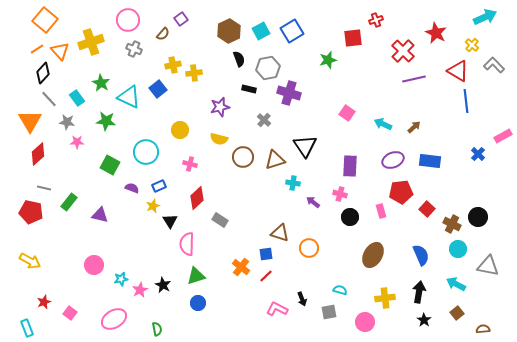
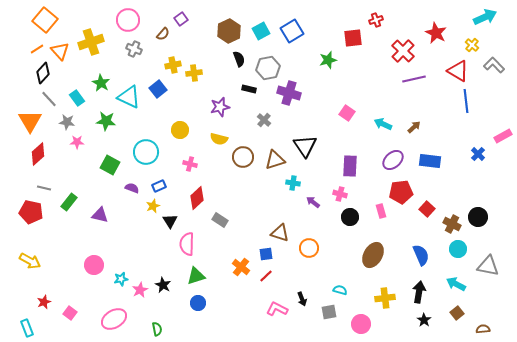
purple ellipse at (393, 160): rotated 20 degrees counterclockwise
pink circle at (365, 322): moved 4 px left, 2 px down
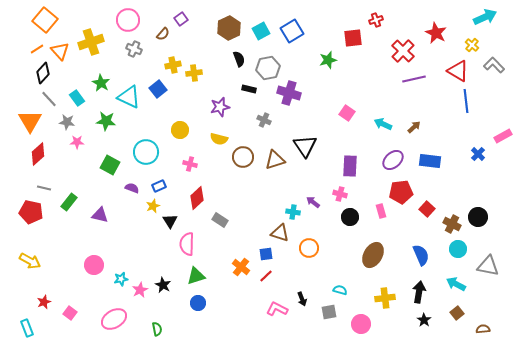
brown hexagon at (229, 31): moved 3 px up
gray cross at (264, 120): rotated 16 degrees counterclockwise
cyan cross at (293, 183): moved 29 px down
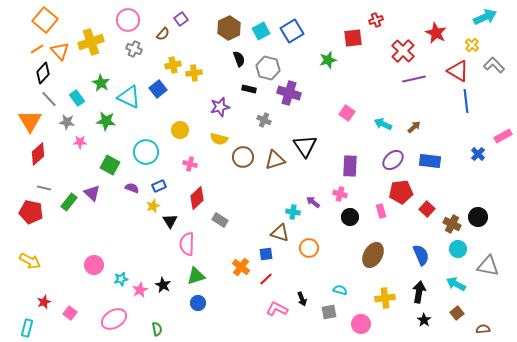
gray hexagon at (268, 68): rotated 25 degrees clockwise
pink star at (77, 142): moved 3 px right
purple triangle at (100, 215): moved 8 px left, 22 px up; rotated 30 degrees clockwise
red line at (266, 276): moved 3 px down
cyan rectangle at (27, 328): rotated 36 degrees clockwise
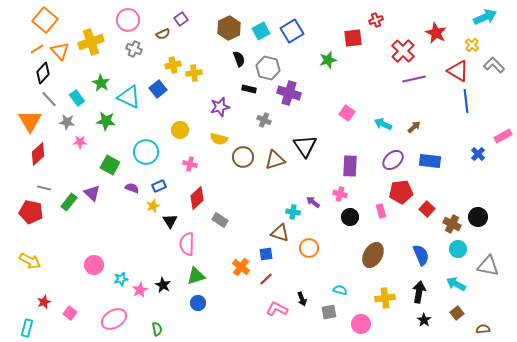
brown semicircle at (163, 34): rotated 24 degrees clockwise
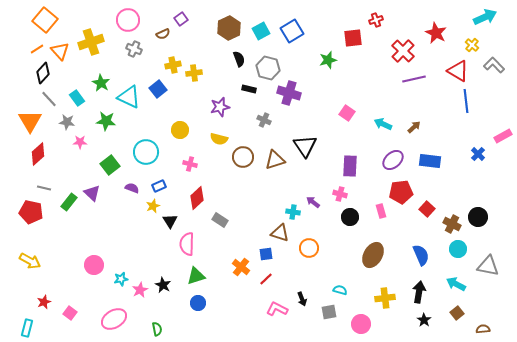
green square at (110, 165): rotated 24 degrees clockwise
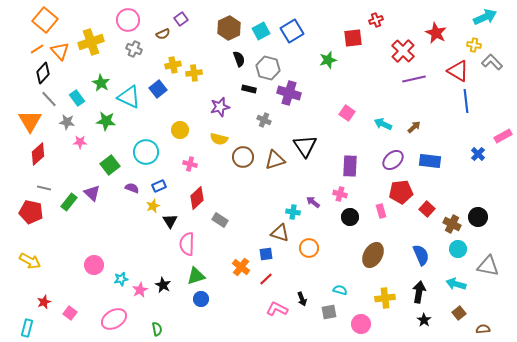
yellow cross at (472, 45): moved 2 px right; rotated 32 degrees counterclockwise
gray L-shape at (494, 65): moved 2 px left, 3 px up
cyan arrow at (456, 284): rotated 12 degrees counterclockwise
blue circle at (198, 303): moved 3 px right, 4 px up
brown square at (457, 313): moved 2 px right
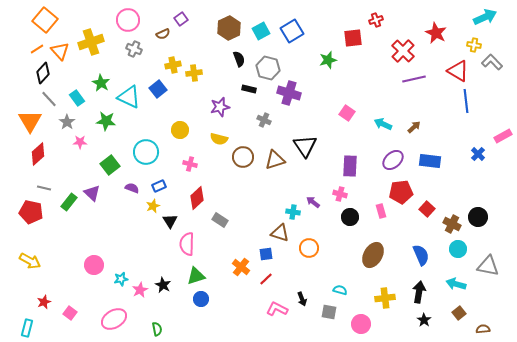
gray star at (67, 122): rotated 28 degrees clockwise
gray square at (329, 312): rotated 21 degrees clockwise
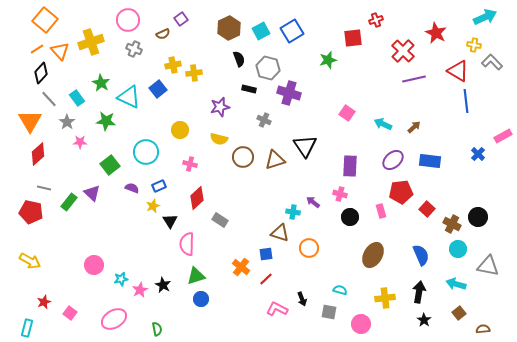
black diamond at (43, 73): moved 2 px left
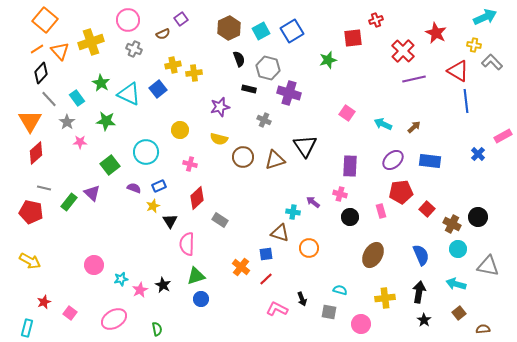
cyan triangle at (129, 97): moved 3 px up
red diamond at (38, 154): moved 2 px left, 1 px up
purple semicircle at (132, 188): moved 2 px right
